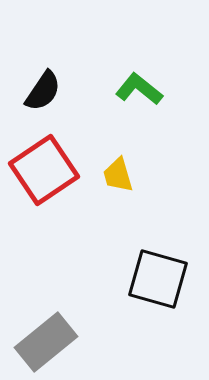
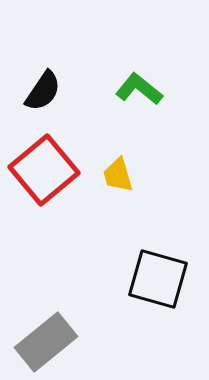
red square: rotated 6 degrees counterclockwise
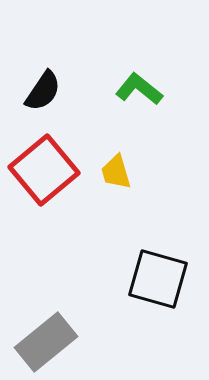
yellow trapezoid: moved 2 px left, 3 px up
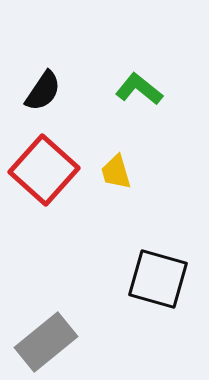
red square: rotated 8 degrees counterclockwise
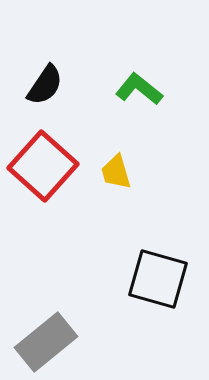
black semicircle: moved 2 px right, 6 px up
red square: moved 1 px left, 4 px up
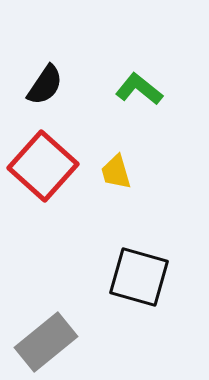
black square: moved 19 px left, 2 px up
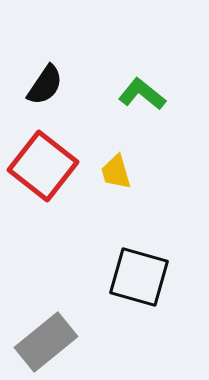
green L-shape: moved 3 px right, 5 px down
red square: rotated 4 degrees counterclockwise
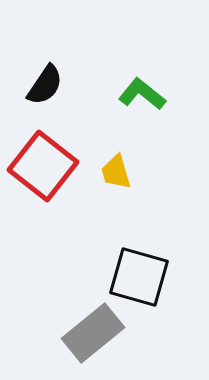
gray rectangle: moved 47 px right, 9 px up
